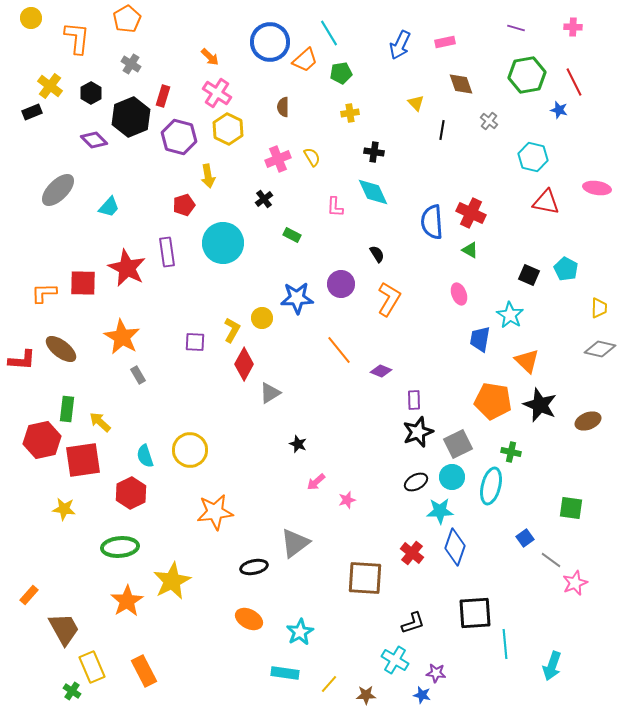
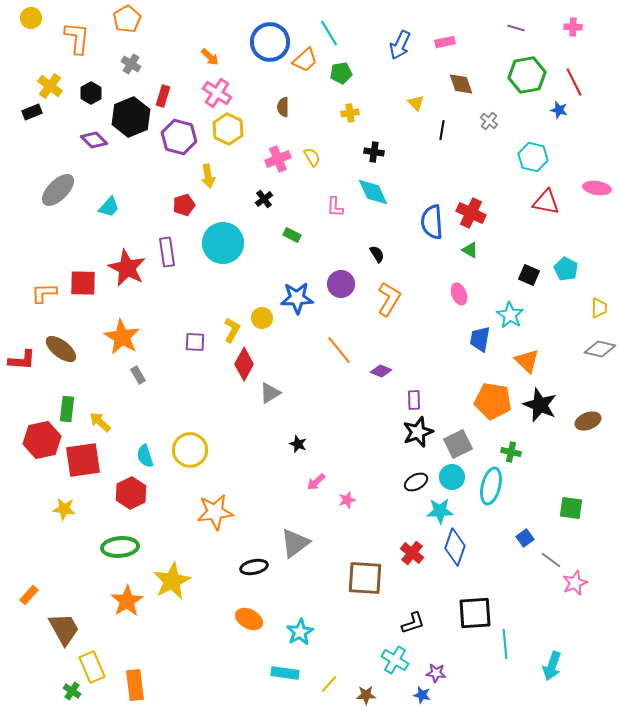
orange rectangle at (144, 671): moved 9 px left, 14 px down; rotated 20 degrees clockwise
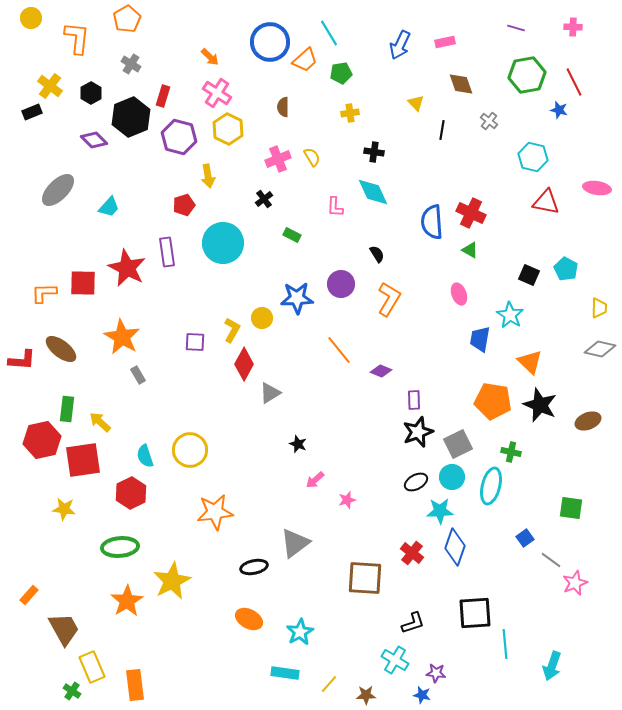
orange triangle at (527, 361): moved 3 px right, 1 px down
pink arrow at (316, 482): moved 1 px left, 2 px up
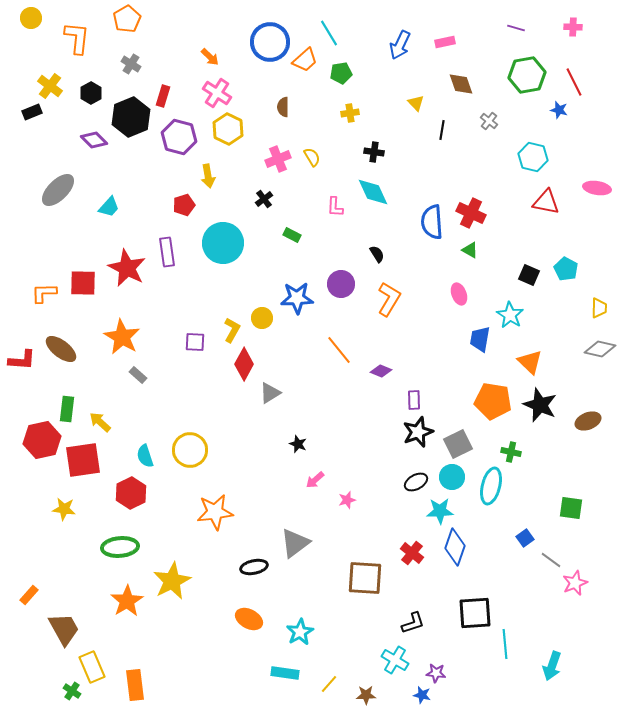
gray rectangle at (138, 375): rotated 18 degrees counterclockwise
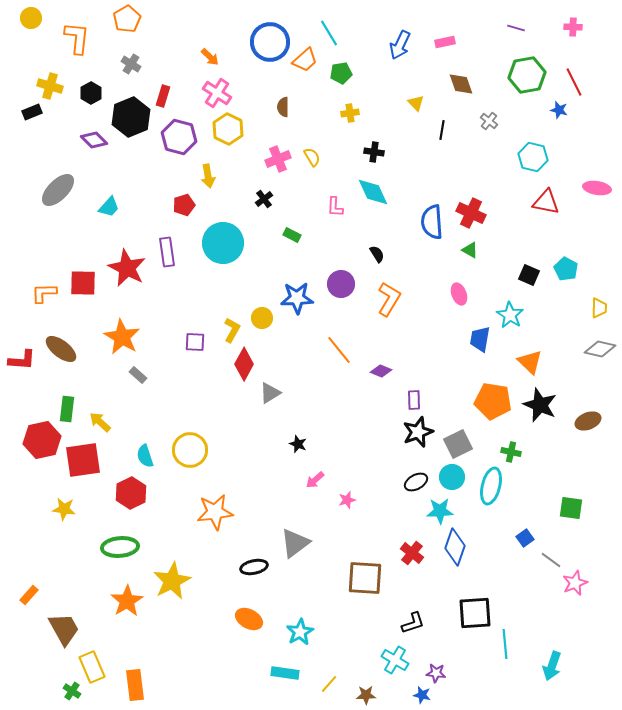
yellow cross at (50, 86): rotated 20 degrees counterclockwise
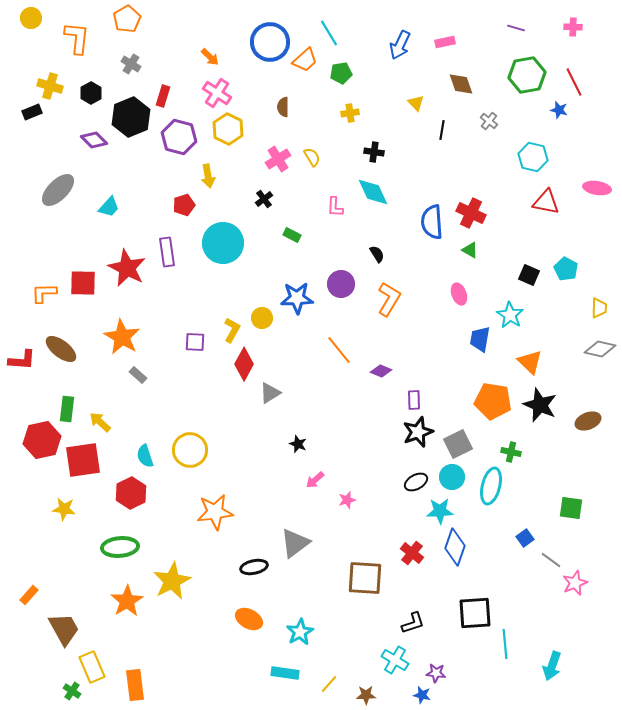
pink cross at (278, 159): rotated 10 degrees counterclockwise
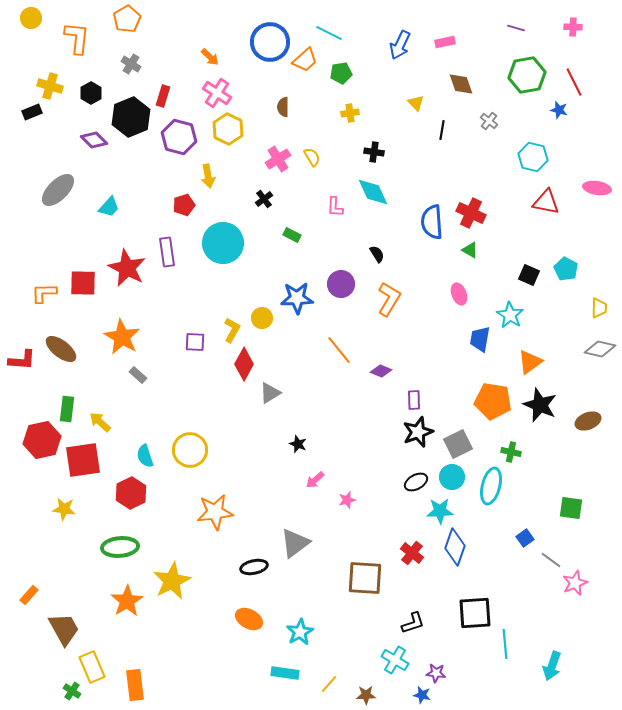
cyan line at (329, 33): rotated 32 degrees counterclockwise
orange triangle at (530, 362): rotated 40 degrees clockwise
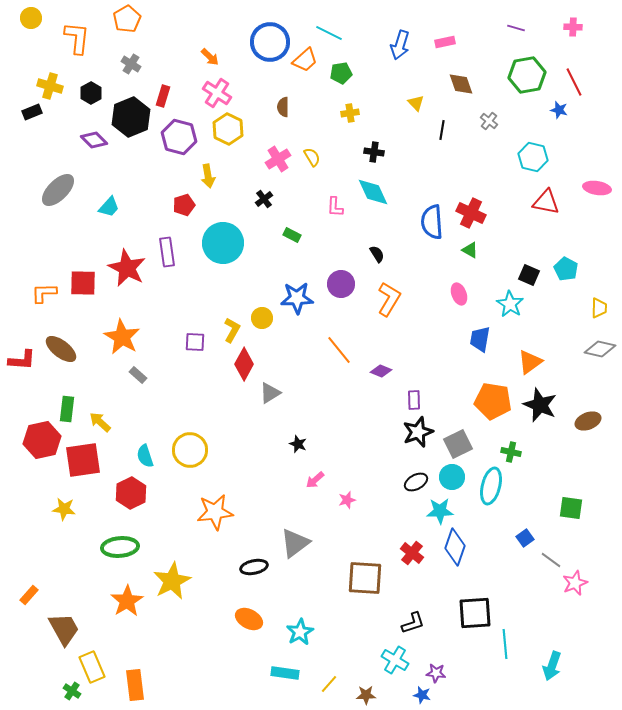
blue arrow at (400, 45): rotated 8 degrees counterclockwise
cyan star at (510, 315): moved 11 px up
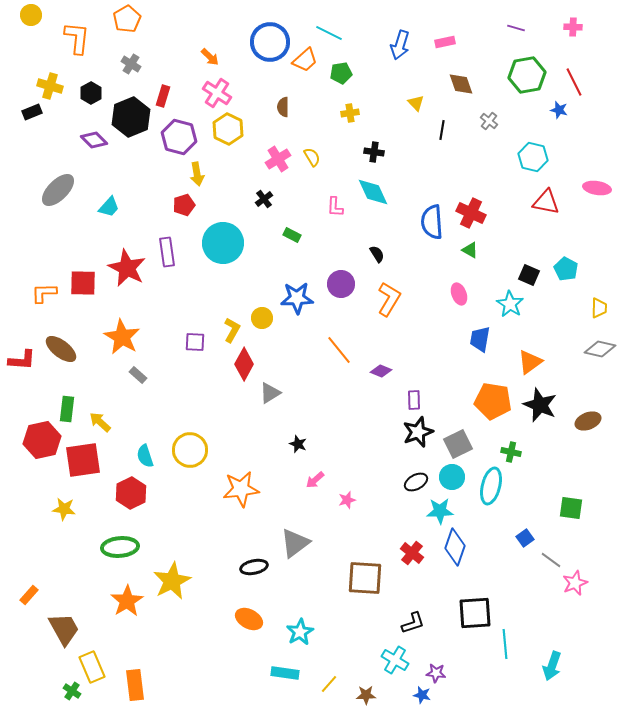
yellow circle at (31, 18): moved 3 px up
yellow arrow at (208, 176): moved 11 px left, 2 px up
orange star at (215, 512): moved 26 px right, 23 px up
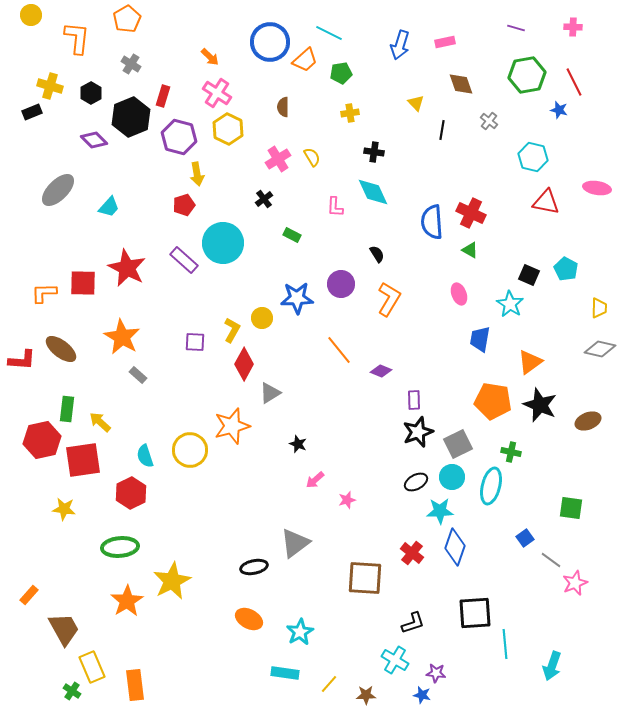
purple rectangle at (167, 252): moved 17 px right, 8 px down; rotated 40 degrees counterclockwise
orange star at (241, 489): moved 9 px left, 63 px up; rotated 9 degrees counterclockwise
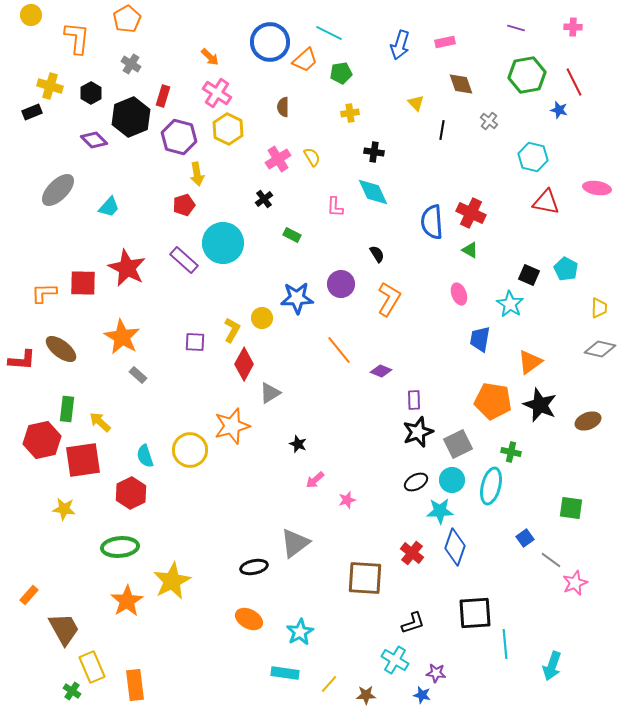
cyan circle at (452, 477): moved 3 px down
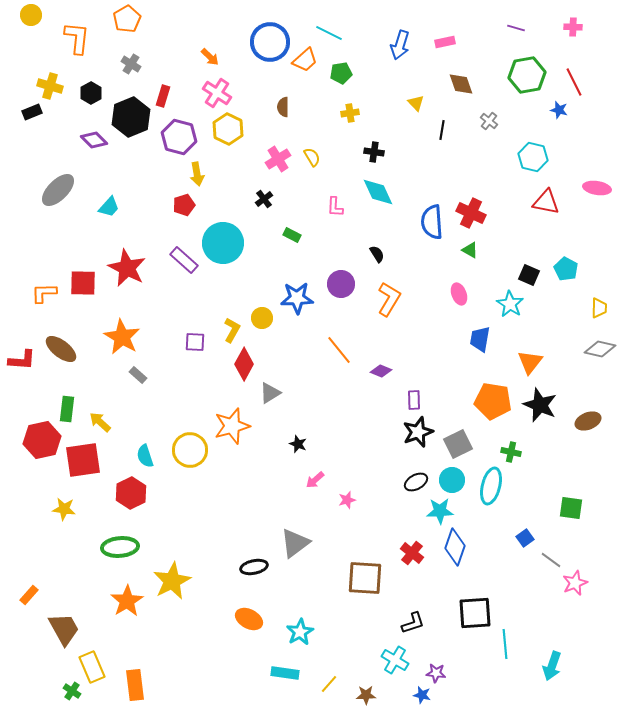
cyan diamond at (373, 192): moved 5 px right
orange triangle at (530, 362): rotated 16 degrees counterclockwise
